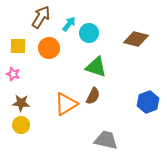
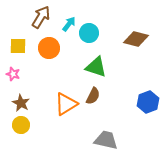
brown star: rotated 24 degrees clockwise
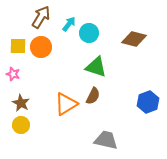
brown diamond: moved 2 px left
orange circle: moved 8 px left, 1 px up
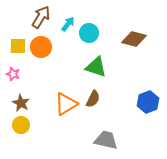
cyan arrow: moved 1 px left
brown semicircle: moved 3 px down
